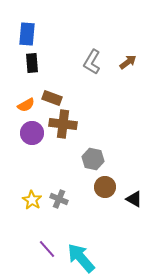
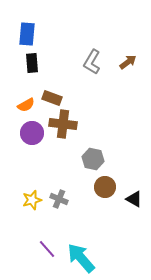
yellow star: rotated 24 degrees clockwise
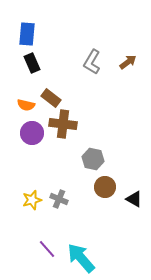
black rectangle: rotated 18 degrees counterclockwise
brown rectangle: moved 1 px left; rotated 18 degrees clockwise
orange semicircle: rotated 42 degrees clockwise
